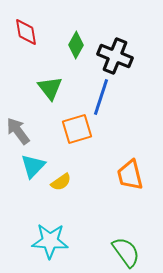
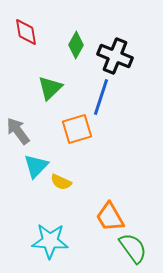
green triangle: rotated 24 degrees clockwise
cyan triangle: moved 3 px right
orange trapezoid: moved 20 px left, 42 px down; rotated 16 degrees counterclockwise
yellow semicircle: rotated 60 degrees clockwise
green semicircle: moved 7 px right, 4 px up
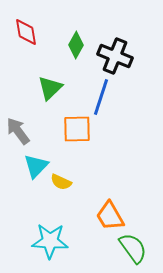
orange square: rotated 16 degrees clockwise
orange trapezoid: moved 1 px up
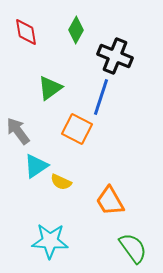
green diamond: moved 15 px up
green triangle: rotated 8 degrees clockwise
orange square: rotated 28 degrees clockwise
cyan triangle: rotated 12 degrees clockwise
orange trapezoid: moved 15 px up
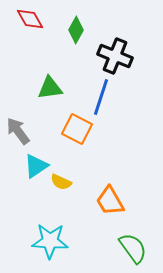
red diamond: moved 4 px right, 13 px up; rotated 20 degrees counterclockwise
green triangle: rotated 28 degrees clockwise
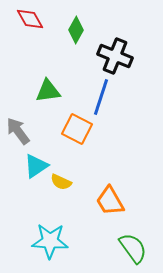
green triangle: moved 2 px left, 3 px down
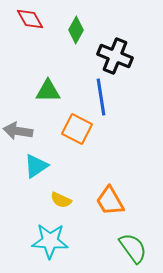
green triangle: rotated 8 degrees clockwise
blue line: rotated 27 degrees counterclockwise
gray arrow: rotated 44 degrees counterclockwise
yellow semicircle: moved 18 px down
